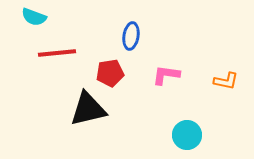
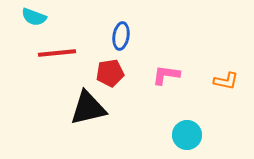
blue ellipse: moved 10 px left
black triangle: moved 1 px up
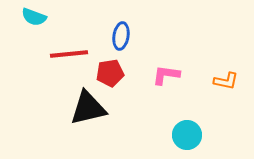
red line: moved 12 px right, 1 px down
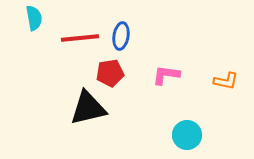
cyan semicircle: moved 1 px down; rotated 120 degrees counterclockwise
red line: moved 11 px right, 16 px up
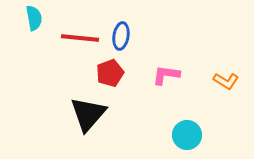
red line: rotated 12 degrees clockwise
red pentagon: rotated 12 degrees counterclockwise
orange L-shape: rotated 20 degrees clockwise
black triangle: moved 6 px down; rotated 36 degrees counterclockwise
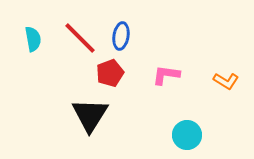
cyan semicircle: moved 1 px left, 21 px down
red line: rotated 39 degrees clockwise
black triangle: moved 2 px right, 1 px down; rotated 9 degrees counterclockwise
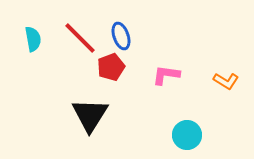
blue ellipse: rotated 28 degrees counterclockwise
red pentagon: moved 1 px right, 6 px up
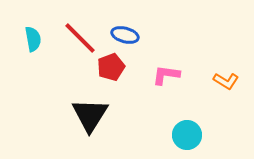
blue ellipse: moved 4 px right, 1 px up; rotated 56 degrees counterclockwise
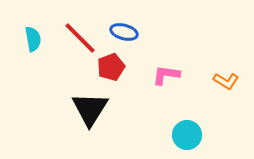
blue ellipse: moved 1 px left, 3 px up
black triangle: moved 6 px up
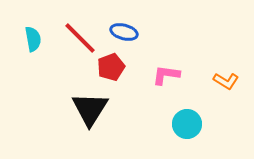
cyan circle: moved 11 px up
